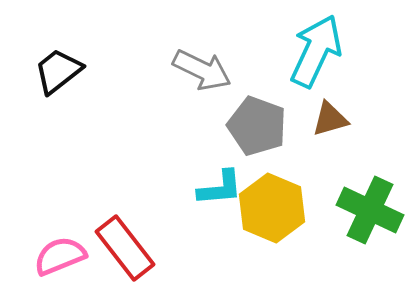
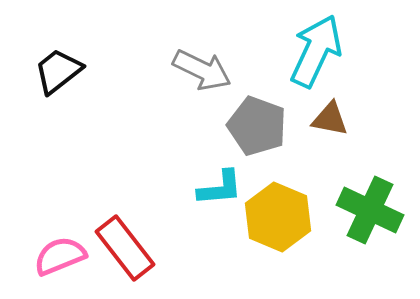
brown triangle: rotated 27 degrees clockwise
yellow hexagon: moved 6 px right, 9 px down
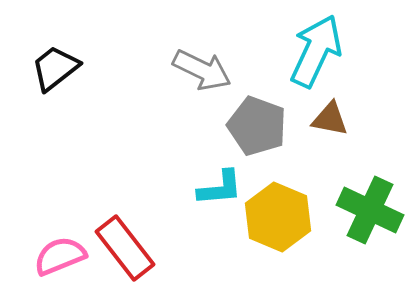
black trapezoid: moved 3 px left, 3 px up
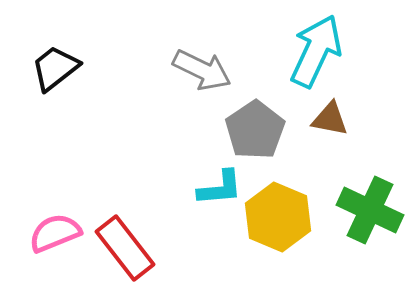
gray pentagon: moved 2 px left, 4 px down; rotated 18 degrees clockwise
pink semicircle: moved 5 px left, 23 px up
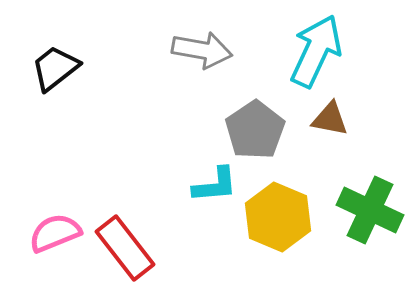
gray arrow: moved 20 px up; rotated 16 degrees counterclockwise
cyan L-shape: moved 5 px left, 3 px up
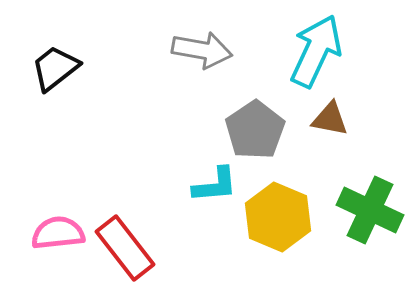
pink semicircle: moved 3 px right; rotated 16 degrees clockwise
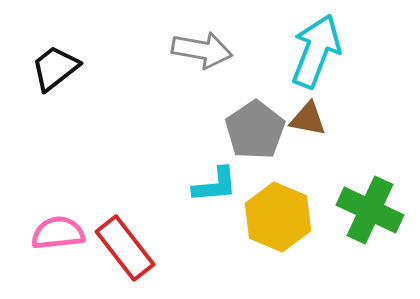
cyan arrow: rotated 4 degrees counterclockwise
brown triangle: moved 22 px left
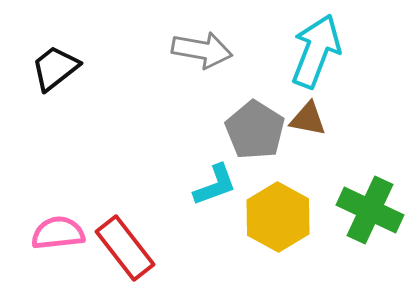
gray pentagon: rotated 6 degrees counterclockwise
cyan L-shape: rotated 15 degrees counterclockwise
yellow hexagon: rotated 6 degrees clockwise
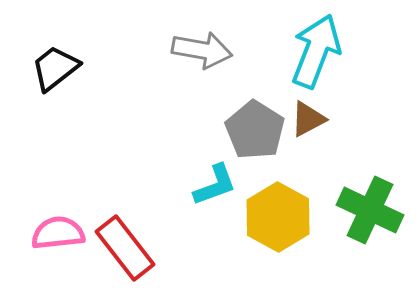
brown triangle: rotated 39 degrees counterclockwise
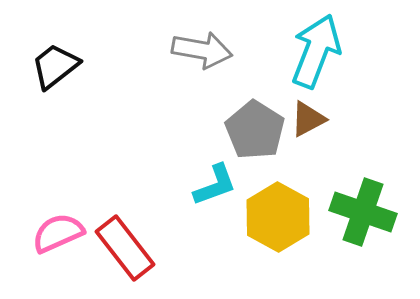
black trapezoid: moved 2 px up
green cross: moved 7 px left, 2 px down; rotated 6 degrees counterclockwise
pink semicircle: rotated 18 degrees counterclockwise
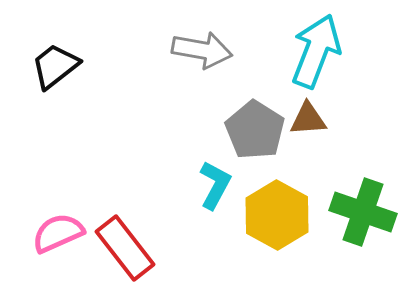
brown triangle: rotated 24 degrees clockwise
cyan L-shape: rotated 42 degrees counterclockwise
yellow hexagon: moved 1 px left, 2 px up
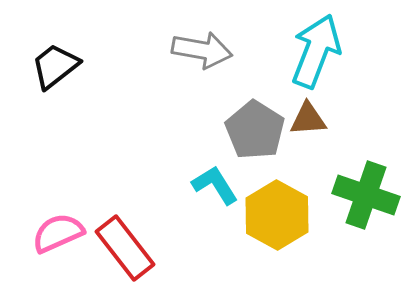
cyan L-shape: rotated 60 degrees counterclockwise
green cross: moved 3 px right, 17 px up
